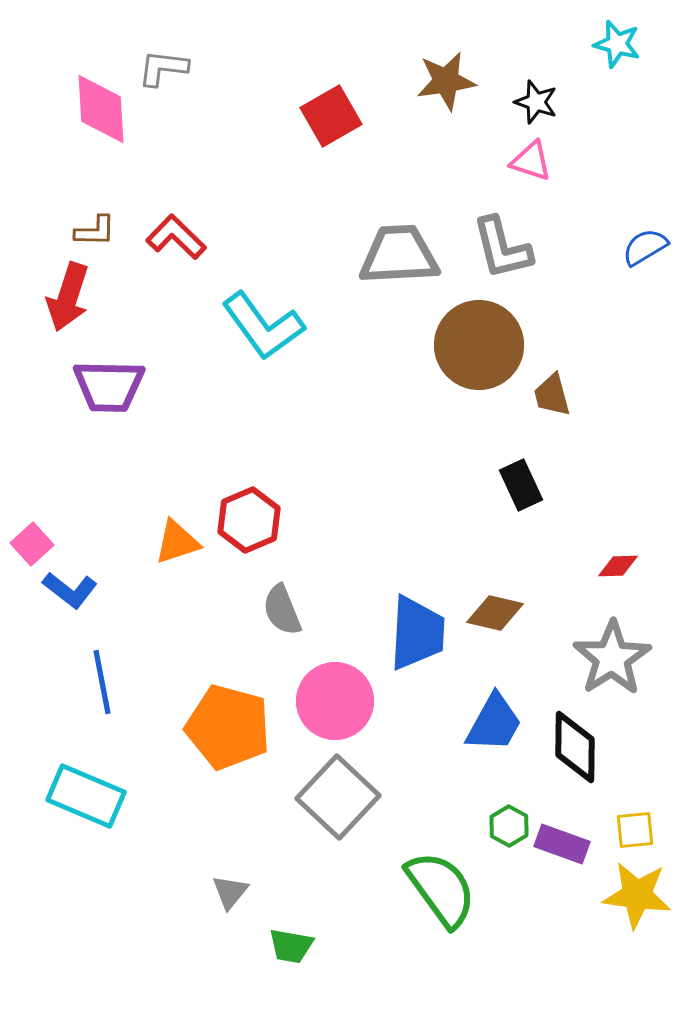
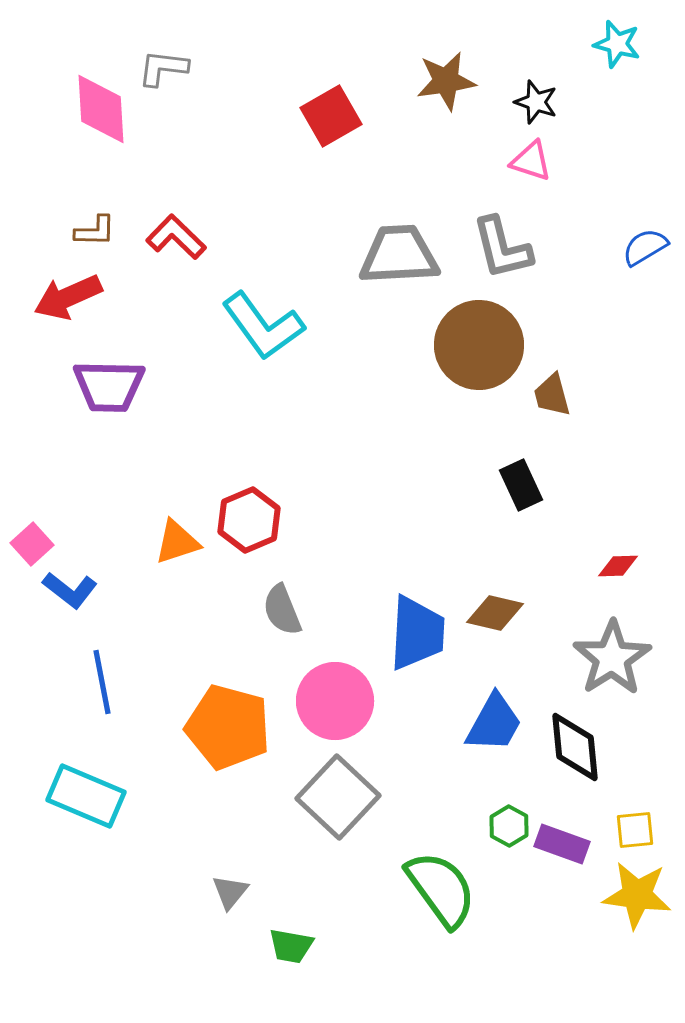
red arrow at (68, 297): rotated 48 degrees clockwise
black diamond at (575, 747): rotated 6 degrees counterclockwise
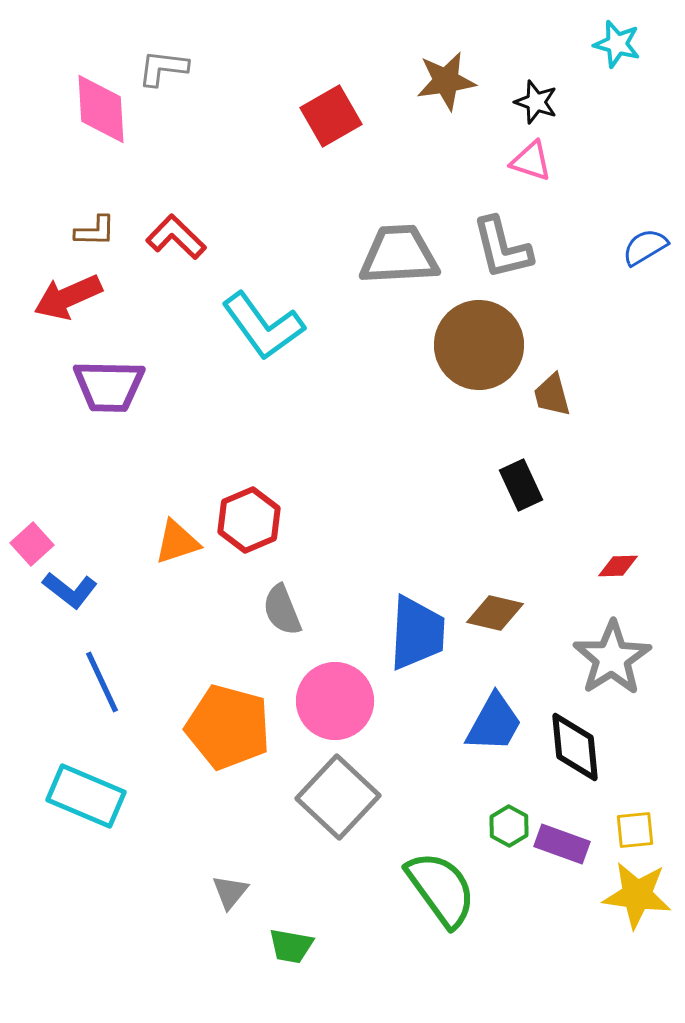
blue line at (102, 682): rotated 14 degrees counterclockwise
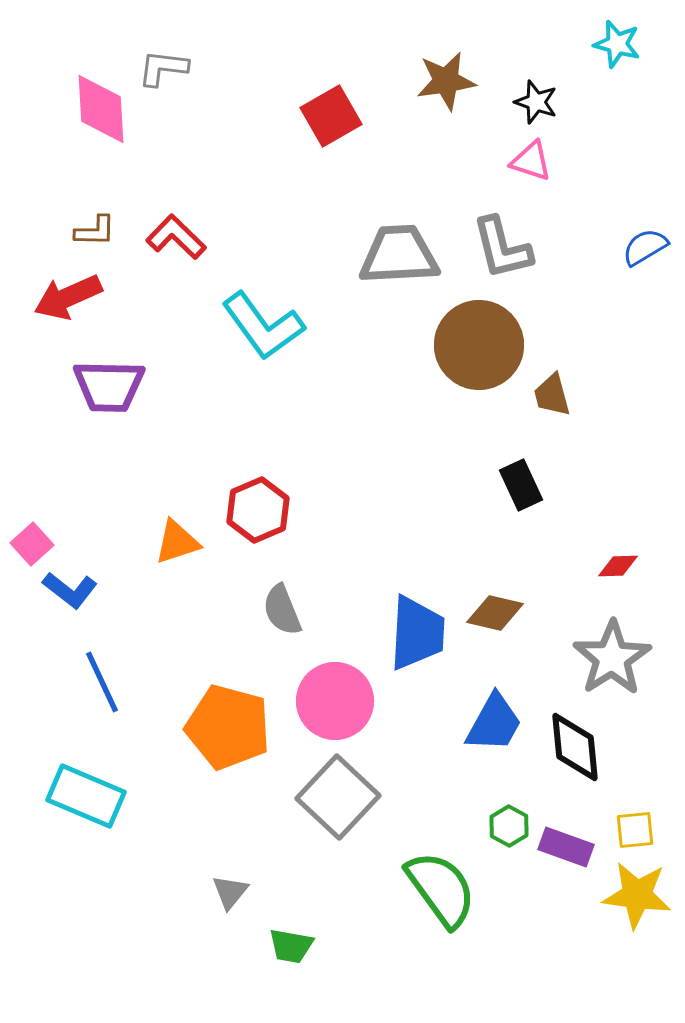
red hexagon at (249, 520): moved 9 px right, 10 px up
purple rectangle at (562, 844): moved 4 px right, 3 px down
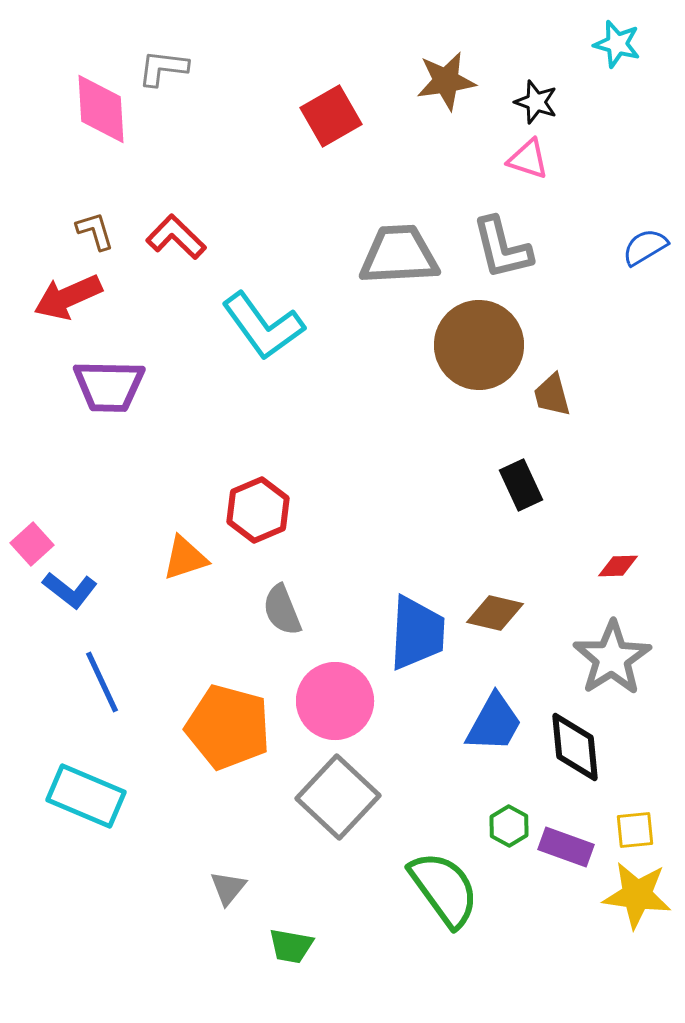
pink triangle at (531, 161): moved 3 px left, 2 px up
brown L-shape at (95, 231): rotated 108 degrees counterclockwise
orange triangle at (177, 542): moved 8 px right, 16 px down
green semicircle at (441, 889): moved 3 px right
gray triangle at (230, 892): moved 2 px left, 4 px up
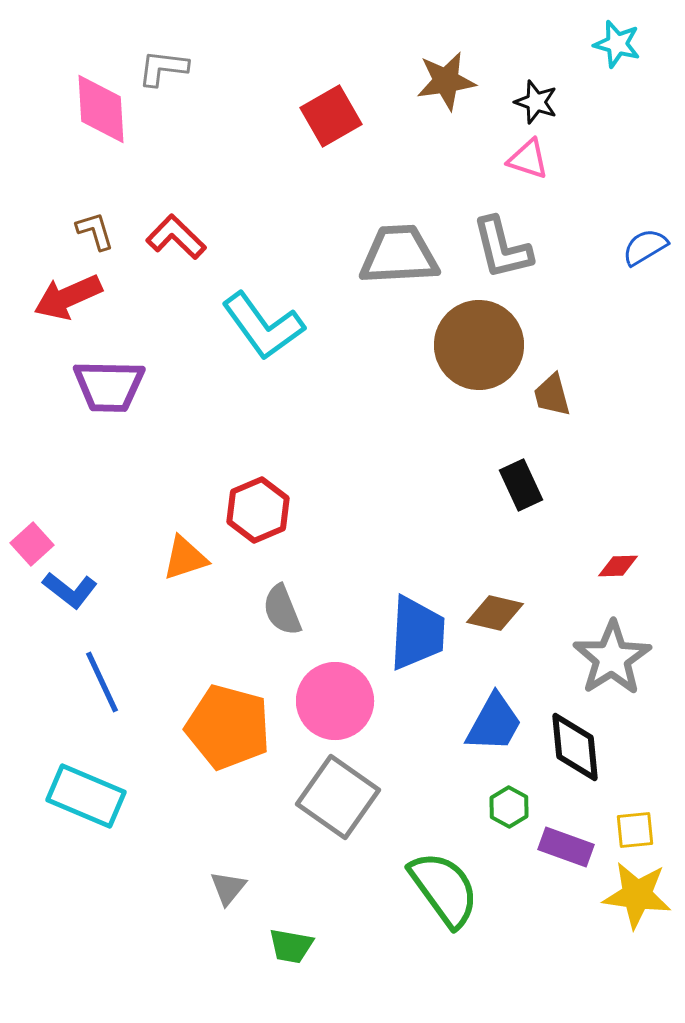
gray square at (338, 797): rotated 8 degrees counterclockwise
green hexagon at (509, 826): moved 19 px up
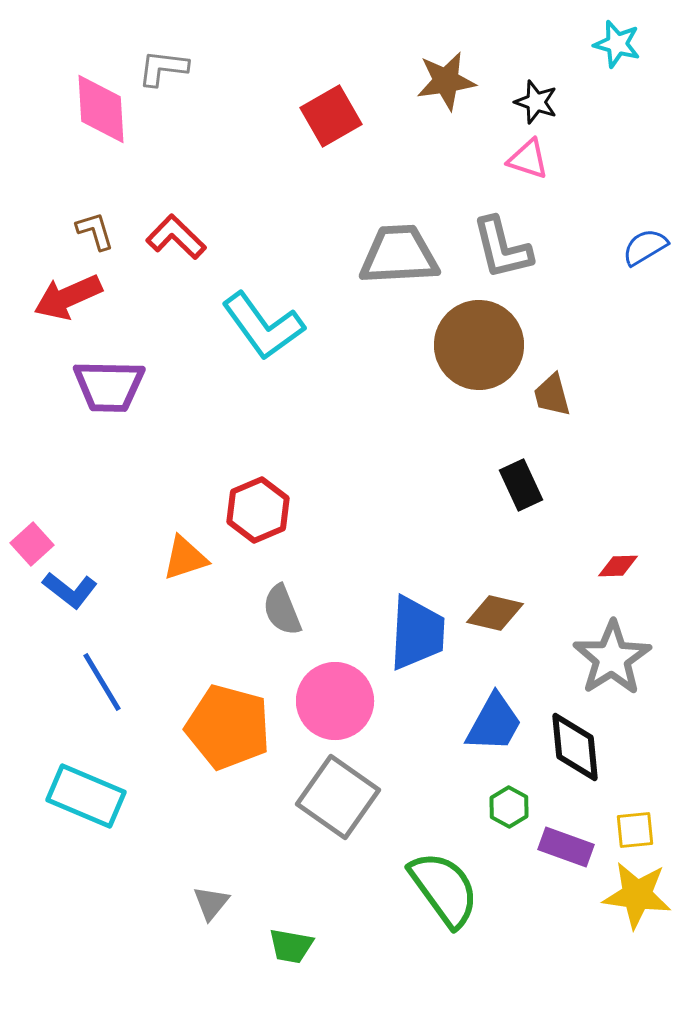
blue line at (102, 682): rotated 6 degrees counterclockwise
gray triangle at (228, 888): moved 17 px left, 15 px down
